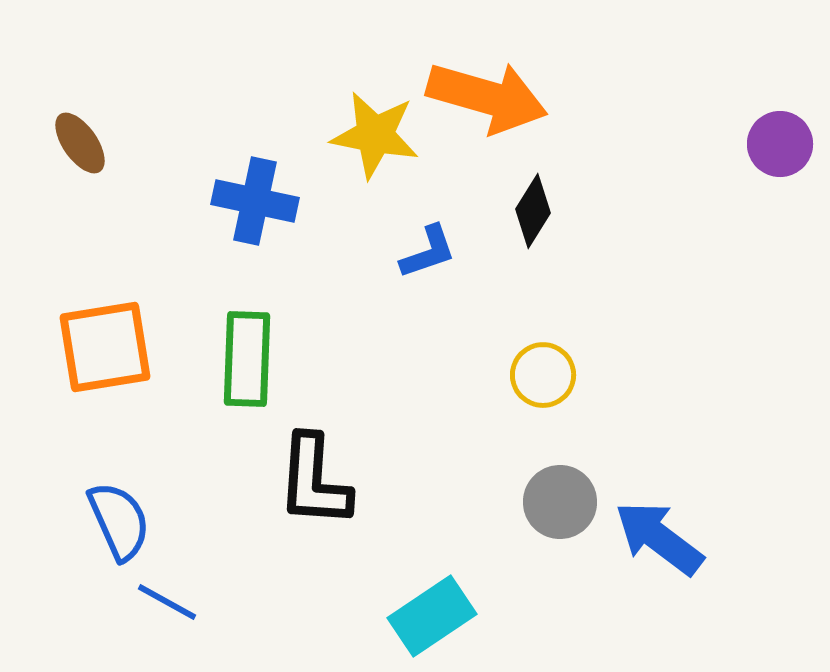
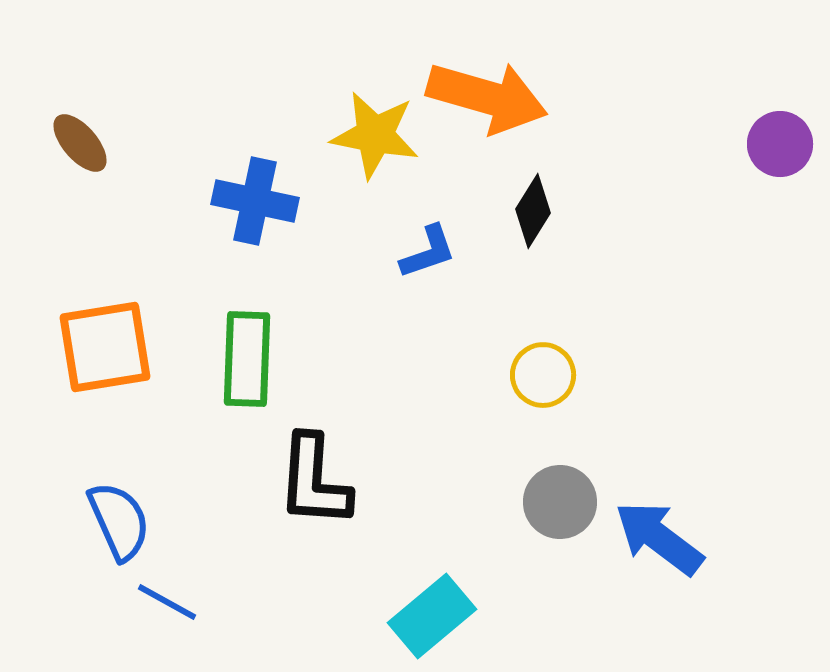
brown ellipse: rotated 6 degrees counterclockwise
cyan rectangle: rotated 6 degrees counterclockwise
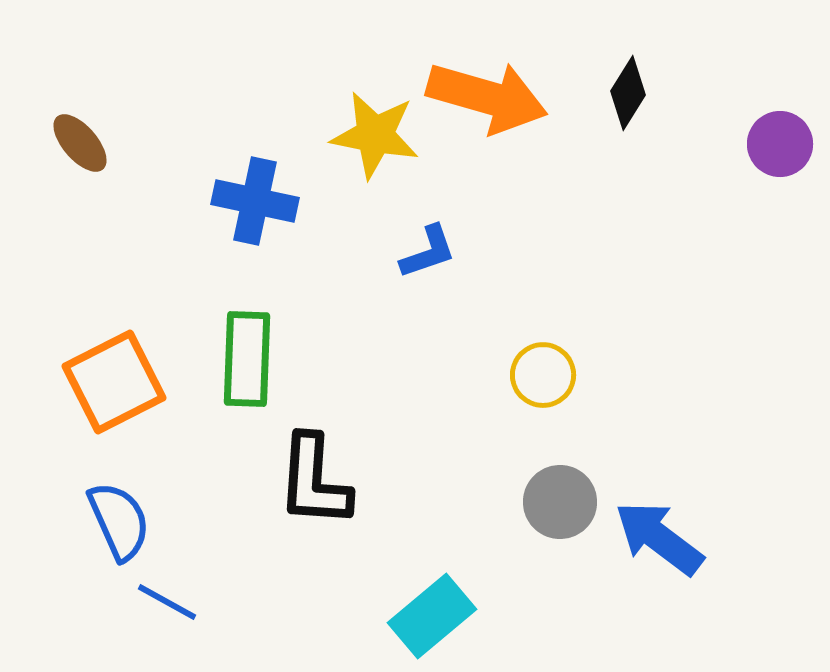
black diamond: moved 95 px right, 118 px up
orange square: moved 9 px right, 35 px down; rotated 18 degrees counterclockwise
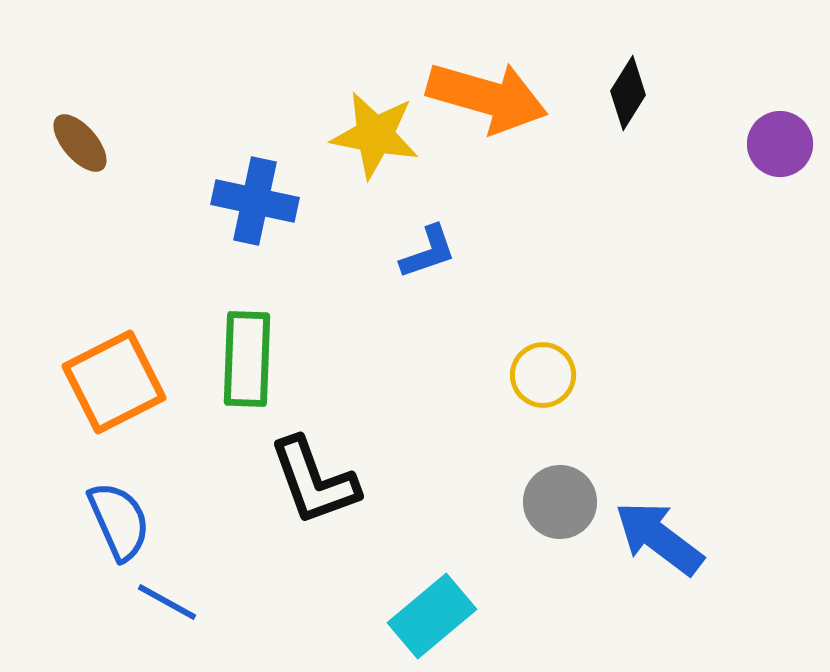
black L-shape: rotated 24 degrees counterclockwise
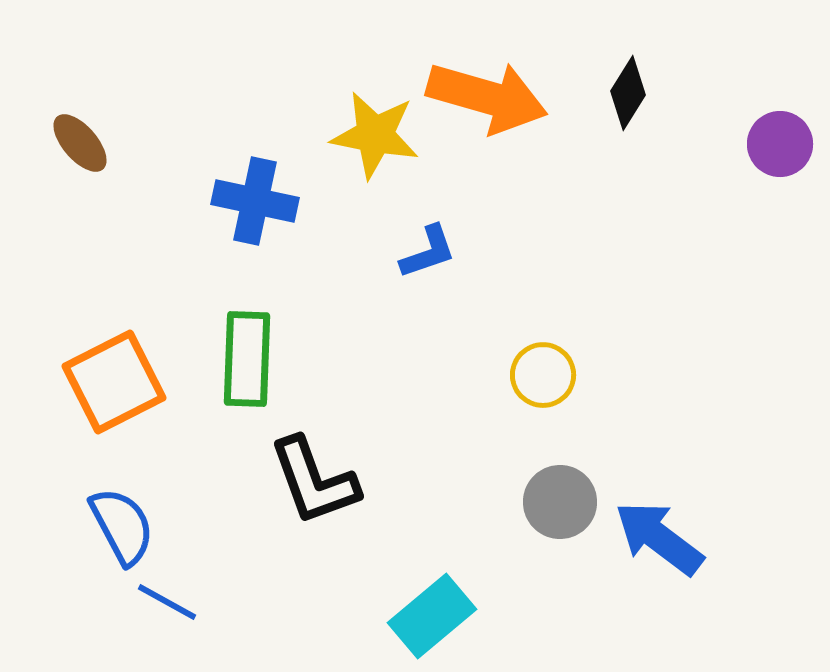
blue semicircle: moved 3 px right, 5 px down; rotated 4 degrees counterclockwise
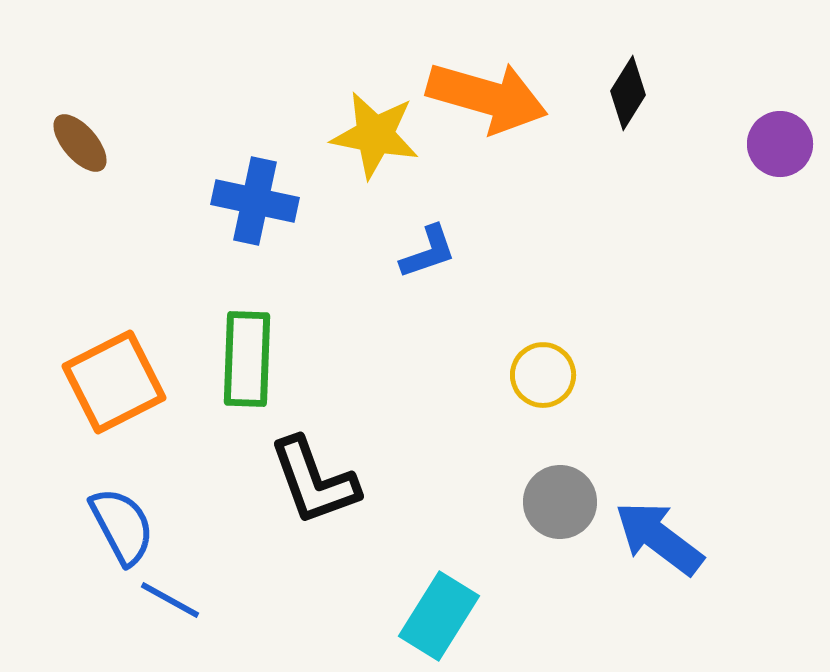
blue line: moved 3 px right, 2 px up
cyan rectangle: moved 7 px right; rotated 18 degrees counterclockwise
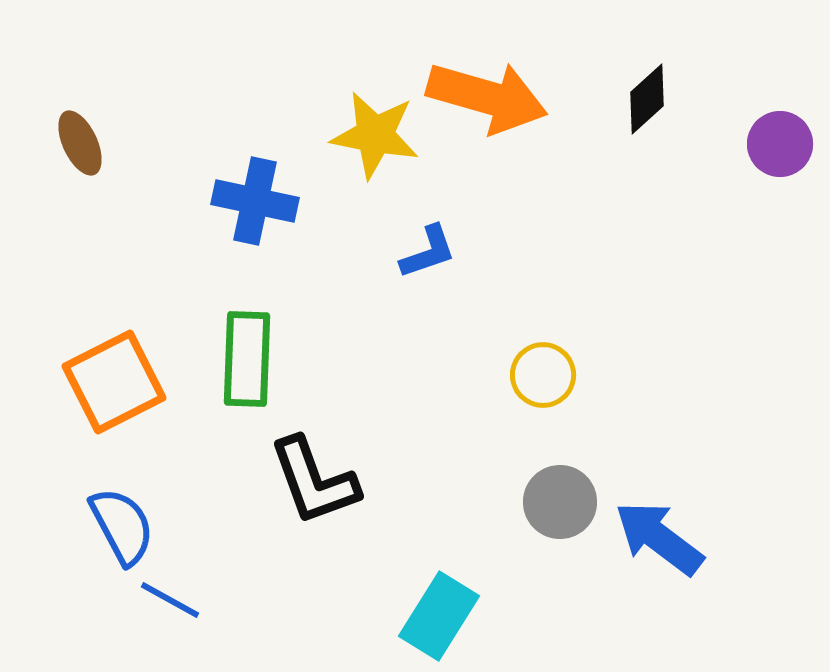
black diamond: moved 19 px right, 6 px down; rotated 16 degrees clockwise
brown ellipse: rotated 16 degrees clockwise
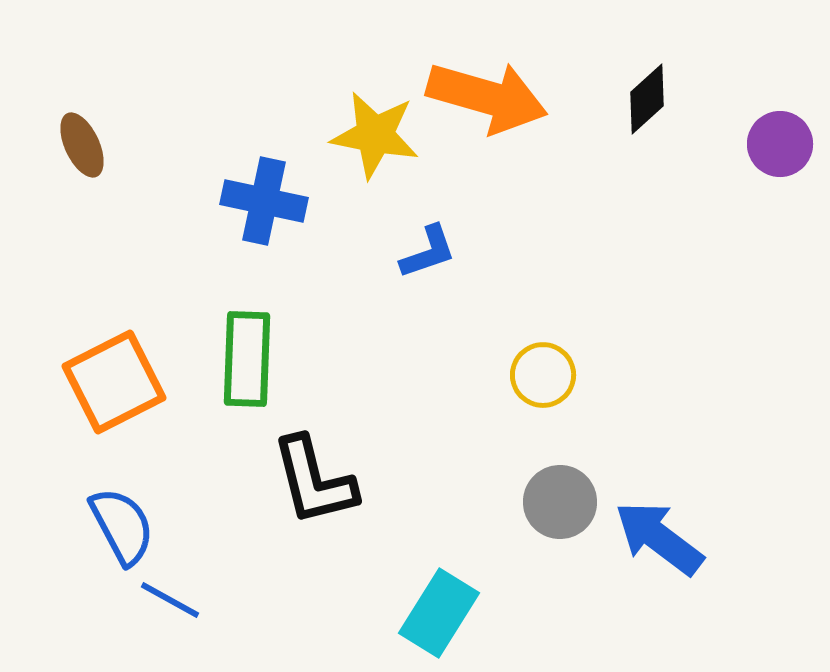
brown ellipse: moved 2 px right, 2 px down
blue cross: moved 9 px right
black L-shape: rotated 6 degrees clockwise
cyan rectangle: moved 3 px up
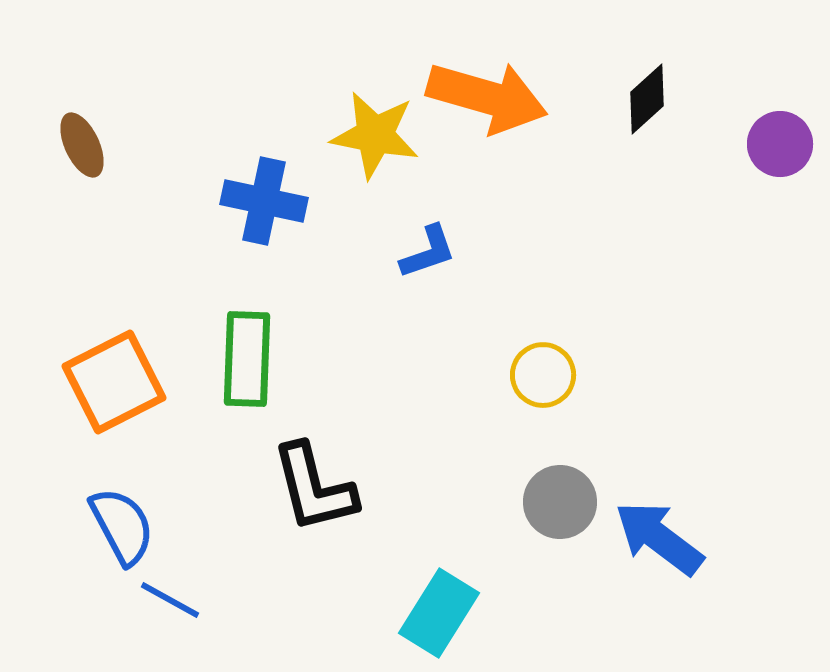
black L-shape: moved 7 px down
